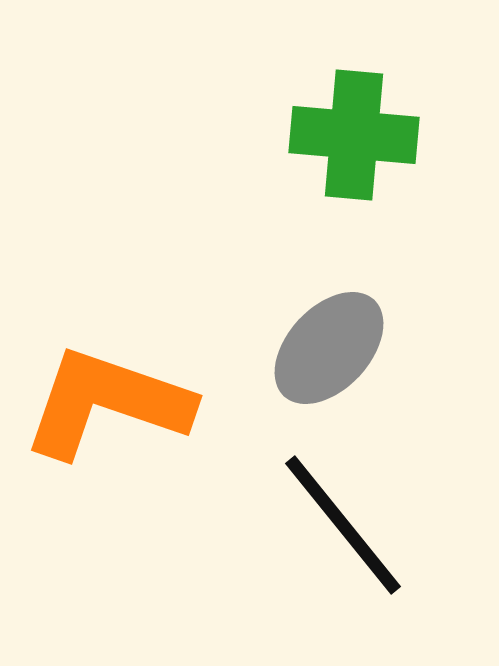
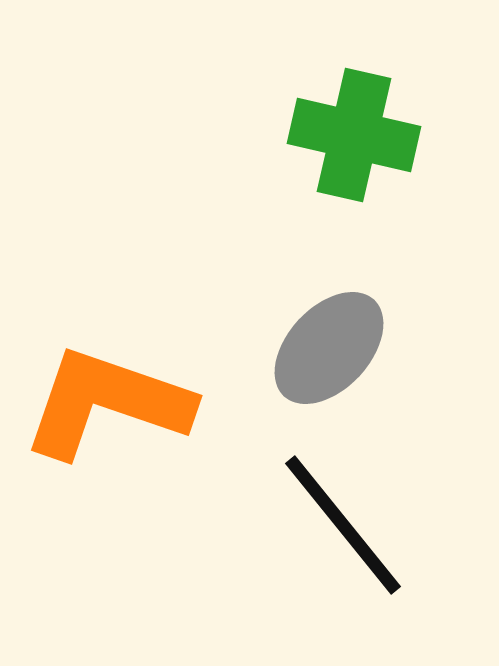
green cross: rotated 8 degrees clockwise
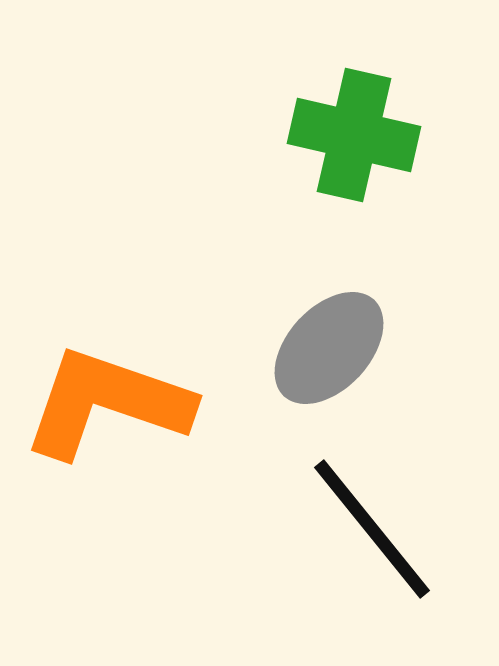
black line: moved 29 px right, 4 px down
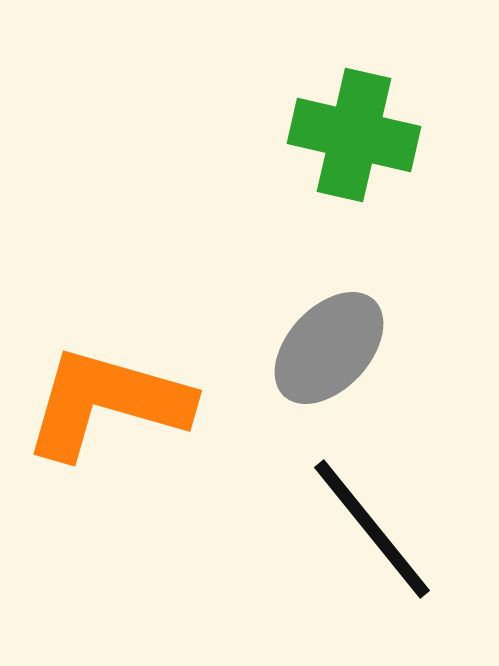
orange L-shape: rotated 3 degrees counterclockwise
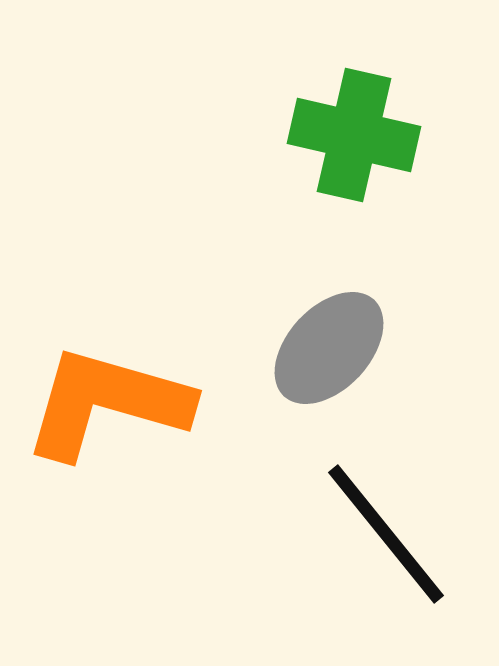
black line: moved 14 px right, 5 px down
